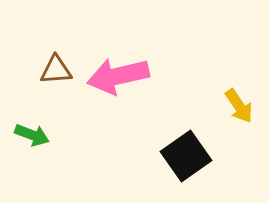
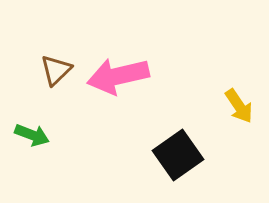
brown triangle: rotated 40 degrees counterclockwise
black square: moved 8 px left, 1 px up
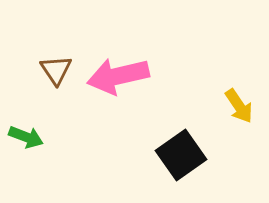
brown triangle: rotated 20 degrees counterclockwise
green arrow: moved 6 px left, 2 px down
black square: moved 3 px right
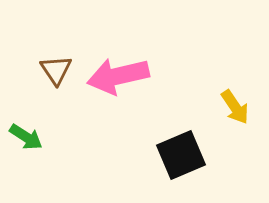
yellow arrow: moved 4 px left, 1 px down
green arrow: rotated 12 degrees clockwise
black square: rotated 12 degrees clockwise
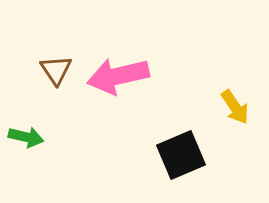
green arrow: rotated 20 degrees counterclockwise
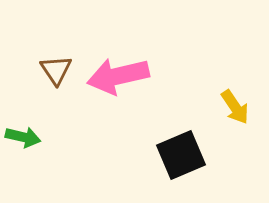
green arrow: moved 3 px left
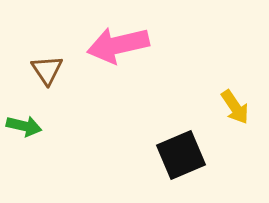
brown triangle: moved 9 px left
pink arrow: moved 31 px up
green arrow: moved 1 px right, 11 px up
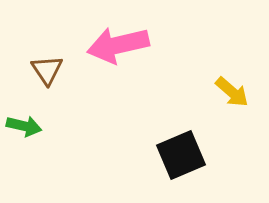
yellow arrow: moved 3 px left, 15 px up; rotated 15 degrees counterclockwise
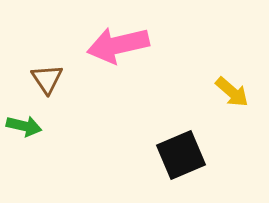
brown triangle: moved 9 px down
